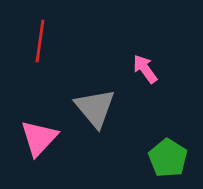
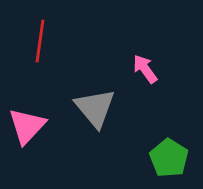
pink triangle: moved 12 px left, 12 px up
green pentagon: moved 1 px right
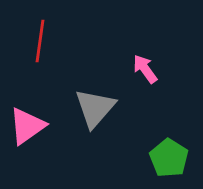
gray triangle: rotated 21 degrees clockwise
pink triangle: rotated 12 degrees clockwise
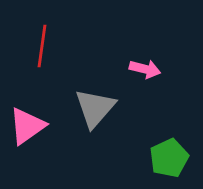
red line: moved 2 px right, 5 px down
pink arrow: rotated 140 degrees clockwise
green pentagon: rotated 15 degrees clockwise
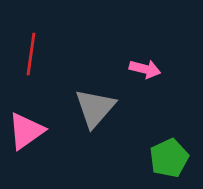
red line: moved 11 px left, 8 px down
pink triangle: moved 1 px left, 5 px down
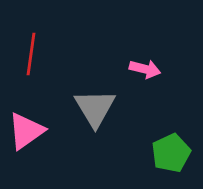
gray triangle: rotated 12 degrees counterclockwise
green pentagon: moved 2 px right, 5 px up
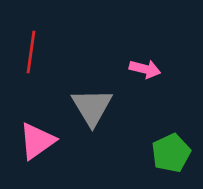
red line: moved 2 px up
gray triangle: moved 3 px left, 1 px up
pink triangle: moved 11 px right, 10 px down
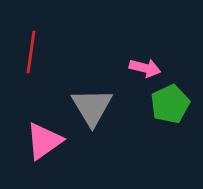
pink arrow: moved 1 px up
pink triangle: moved 7 px right
green pentagon: moved 1 px left, 49 px up
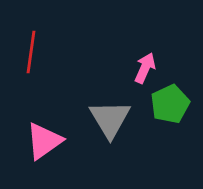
pink arrow: rotated 80 degrees counterclockwise
gray triangle: moved 18 px right, 12 px down
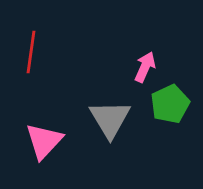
pink arrow: moved 1 px up
pink triangle: rotated 12 degrees counterclockwise
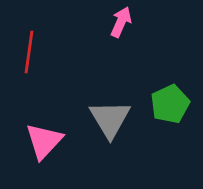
red line: moved 2 px left
pink arrow: moved 24 px left, 45 px up
